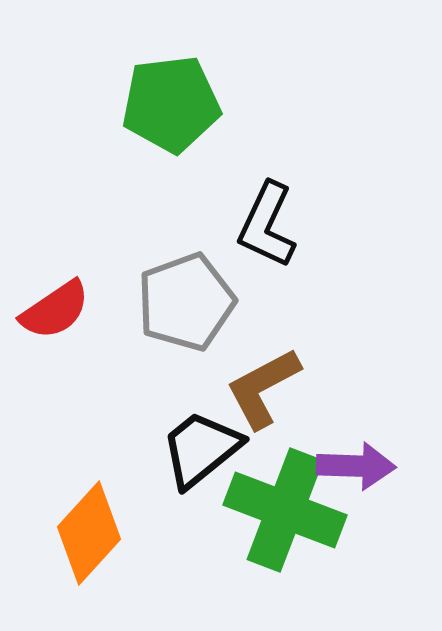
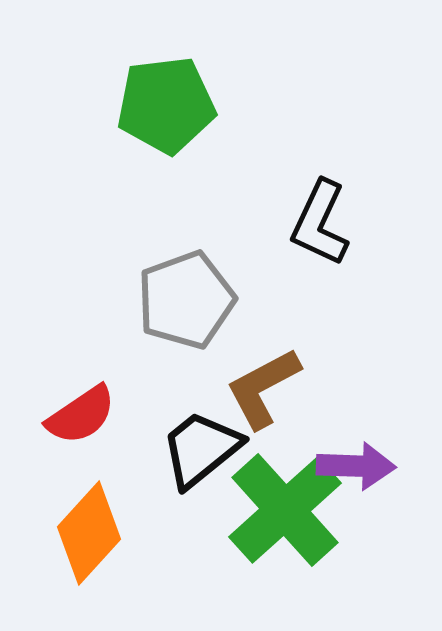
green pentagon: moved 5 px left, 1 px down
black L-shape: moved 53 px right, 2 px up
gray pentagon: moved 2 px up
red semicircle: moved 26 px right, 105 px down
green cross: rotated 27 degrees clockwise
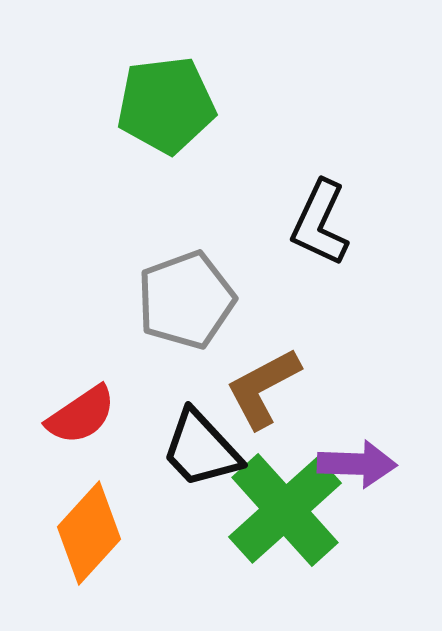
black trapezoid: rotated 94 degrees counterclockwise
purple arrow: moved 1 px right, 2 px up
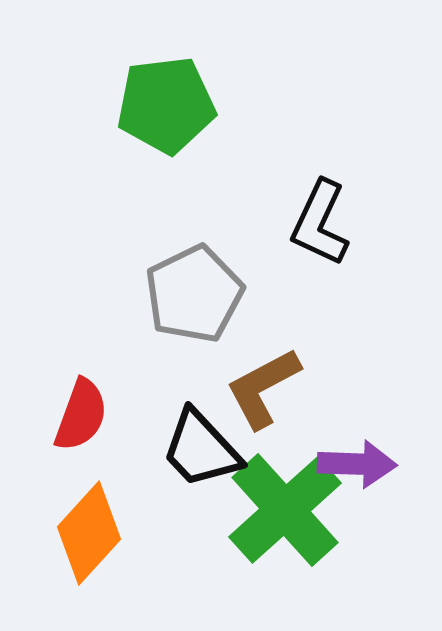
gray pentagon: moved 8 px right, 6 px up; rotated 6 degrees counterclockwise
red semicircle: rotated 36 degrees counterclockwise
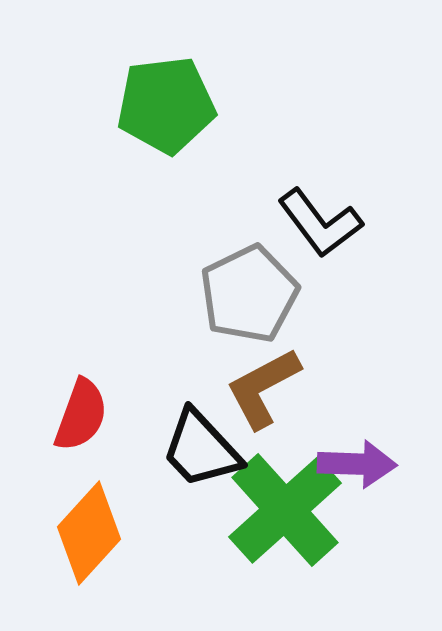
black L-shape: rotated 62 degrees counterclockwise
gray pentagon: moved 55 px right
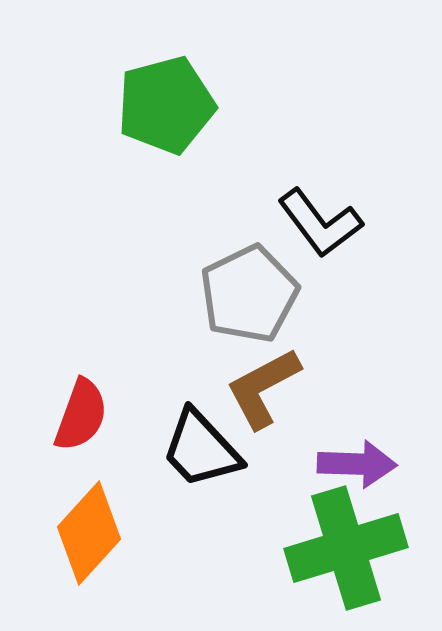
green pentagon: rotated 8 degrees counterclockwise
green cross: moved 61 px right, 38 px down; rotated 25 degrees clockwise
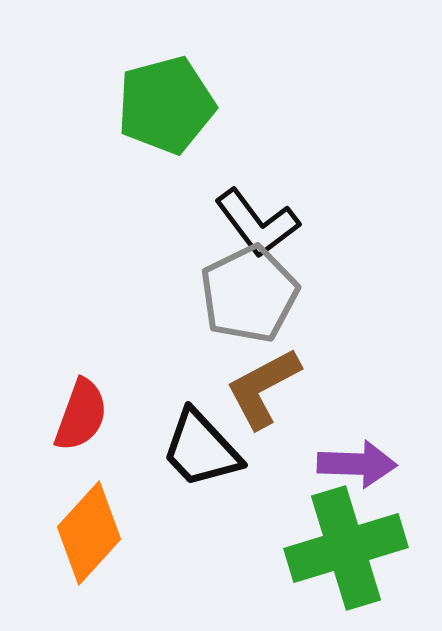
black L-shape: moved 63 px left
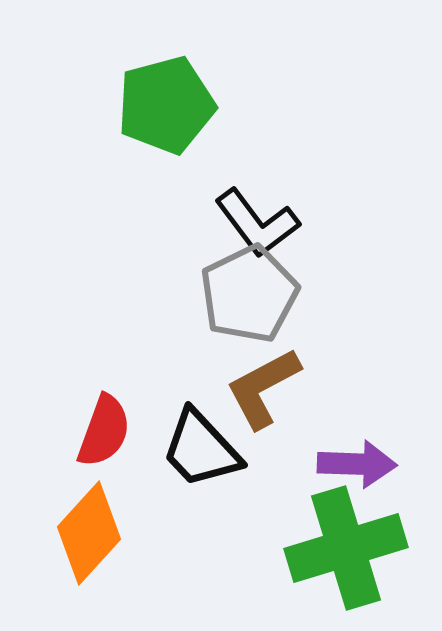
red semicircle: moved 23 px right, 16 px down
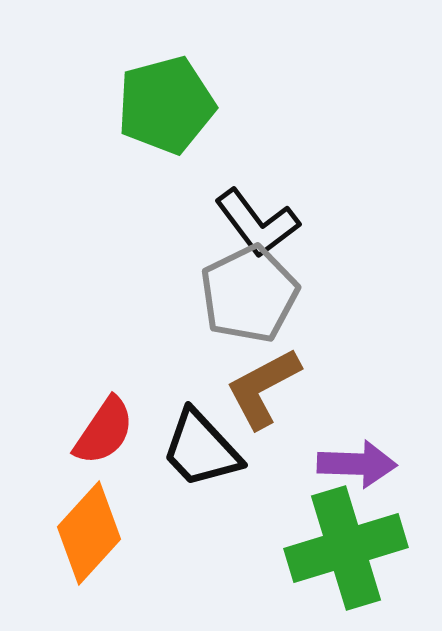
red semicircle: rotated 14 degrees clockwise
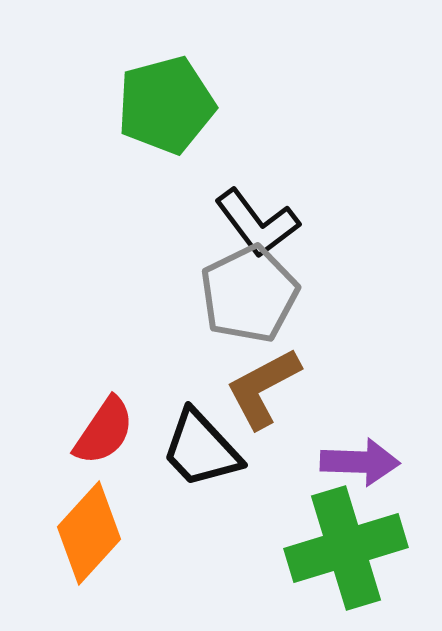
purple arrow: moved 3 px right, 2 px up
